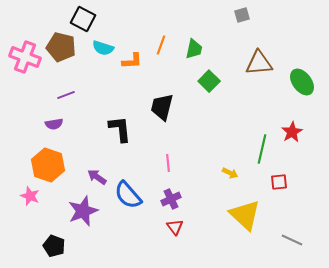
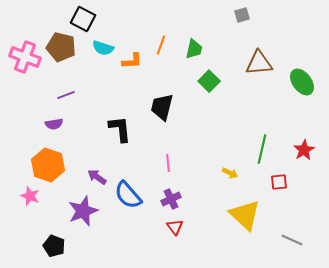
red star: moved 12 px right, 18 px down
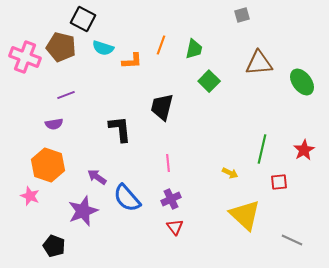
blue semicircle: moved 1 px left, 3 px down
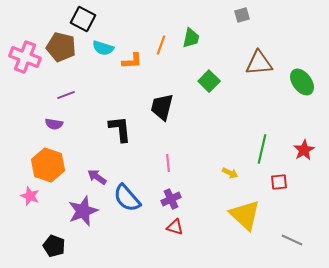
green trapezoid: moved 3 px left, 11 px up
purple semicircle: rotated 18 degrees clockwise
red triangle: rotated 36 degrees counterclockwise
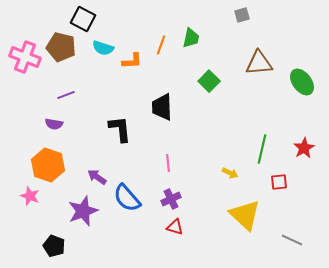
black trapezoid: rotated 16 degrees counterclockwise
red star: moved 2 px up
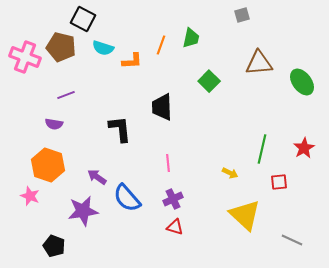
purple cross: moved 2 px right
purple star: rotated 12 degrees clockwise
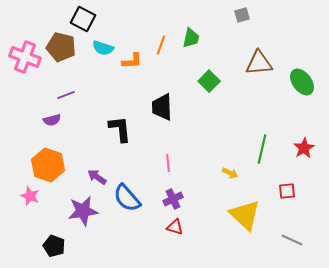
purple semicircle: moved 2 px left, 4 px up; rotated 24 degrees counterclockwise
red square: moved 8 px right, 9 px down
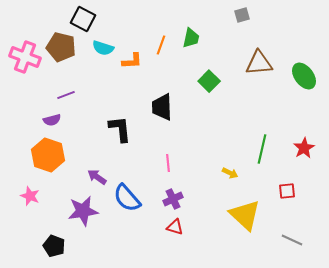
green ellipse: moved 2 px right, 6 px up
orange hexagon: moved 10 px up
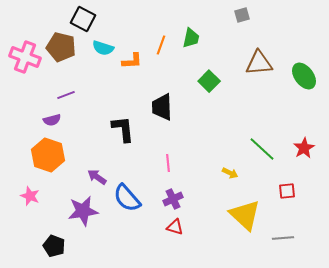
black L-shape: moved 3 px right
green line: rotated 60 degrees counterclockwise
gray line: moved 9 px left, 2 px up; rotated 30 degrees counterclockwise
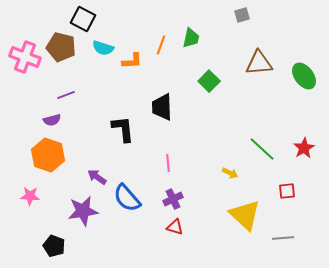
pink star: rotated 18 degrees counterclockwise
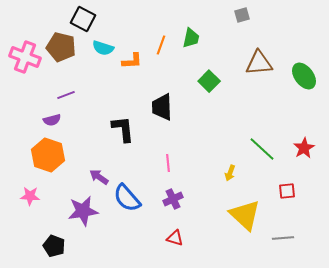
yellow arrow: rotated 84 degrees clockwise
purple arrow: moved 2 px right
red triangle: moved 11 px down
